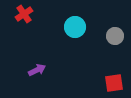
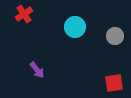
purple arrow: rotated 78 degrees clockwise
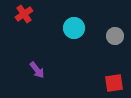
cyan circle: moved 1 px left, 1 px down
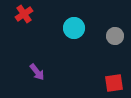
purple arrow: moved 2 px down
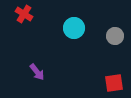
red cross: rotated 24 degrees counterclockwise
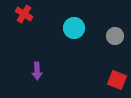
purple arrow: moved 1 px up; rotated 36 degrees clockwise
red square: moved 3 px right, 3 px up; rotated 30 degrees clockwise
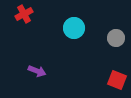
red cross: rotated 30 degrees clockwise
gray circle: moved 1 px right, 2 px down
purple arrow: rotated 66 degrees counterclockwise
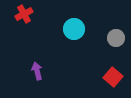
cyan circle: moved 1 px down
purple arrow: rotated 126 degrees counterclockwise
red square: moved 4 px left, 3 px up; rotated 18 degrees clockwise
